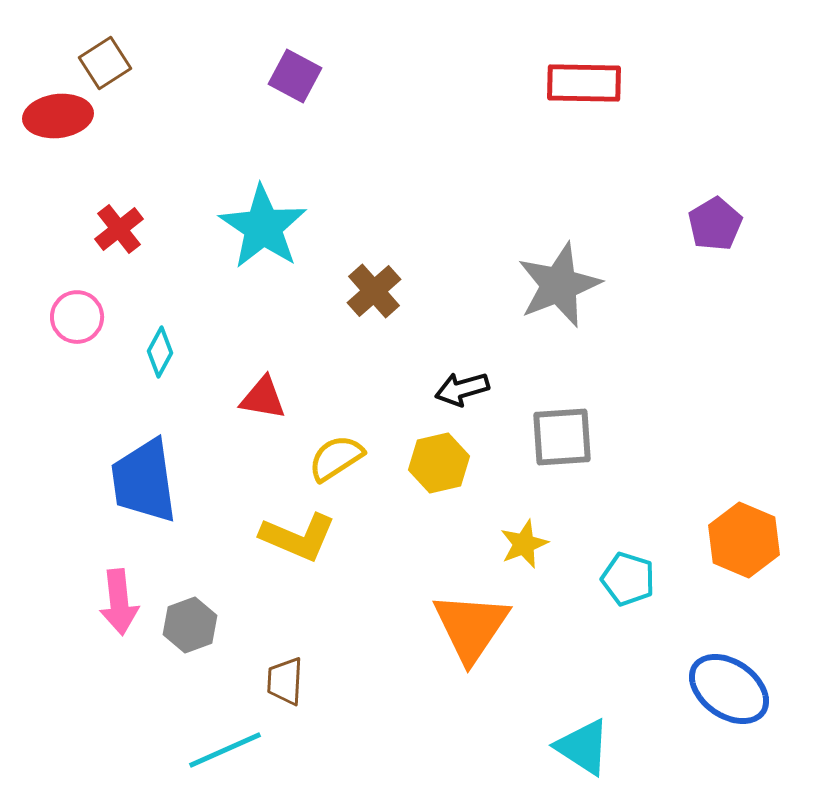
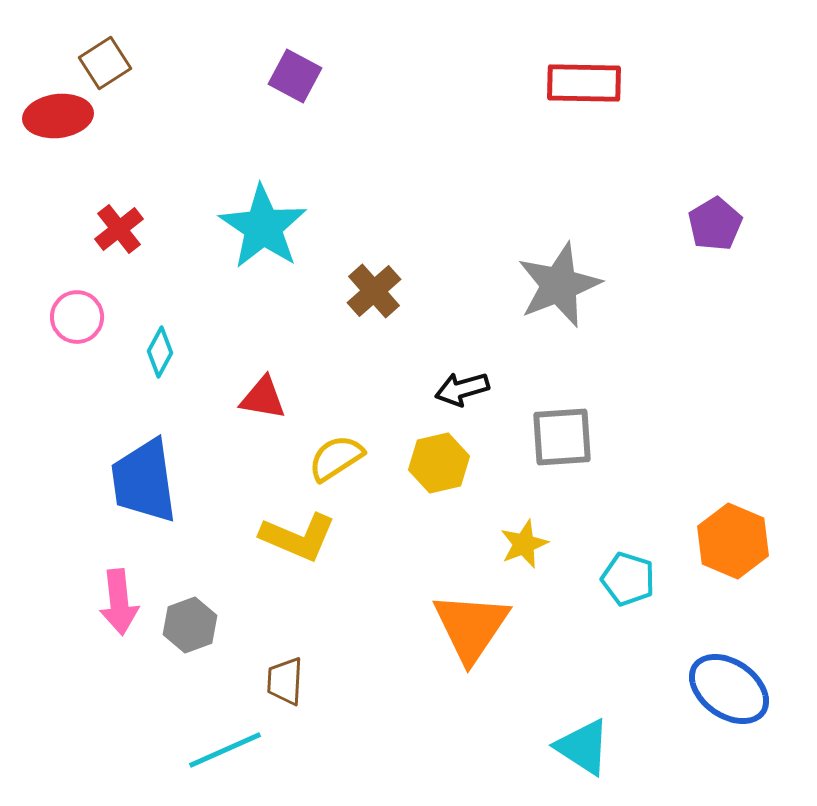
orange hexagon: moved 11 px left, 1 px down
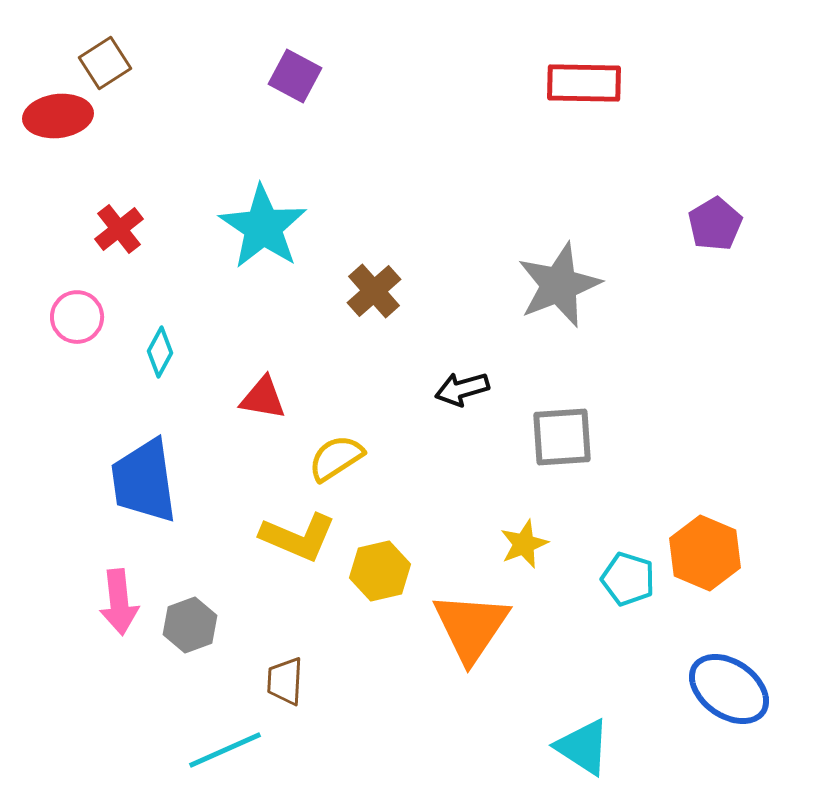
yellow hexagon: moved 59 px left, 108 px down
orange hexagon: moved 28 px left, 12 px down
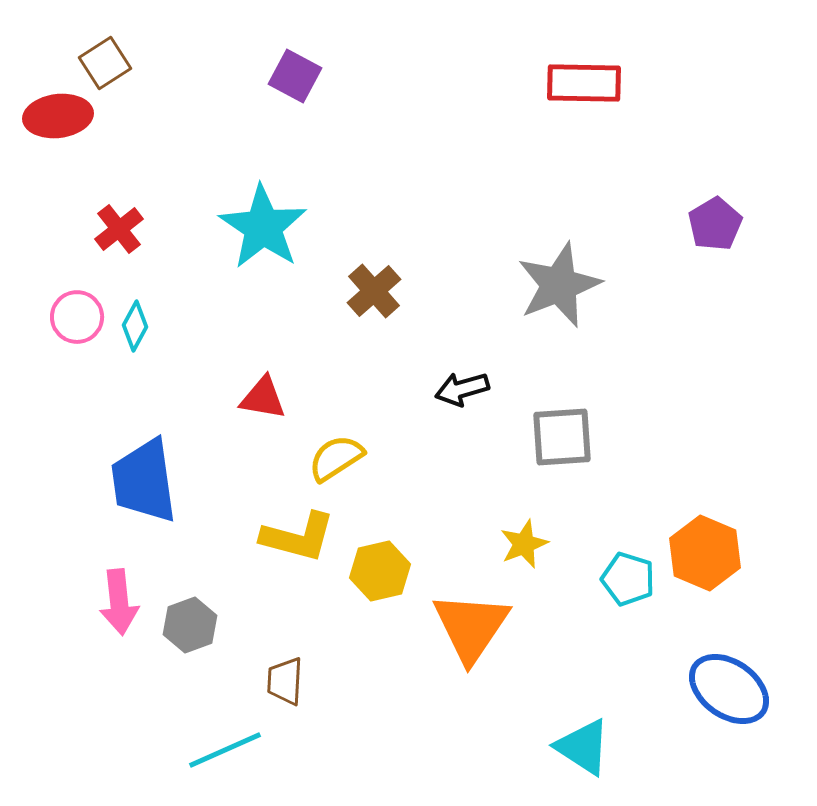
cyan diamond: moved 25 px left, 26 px up
yellow L-shape: rotated 8 degrees counterclockwise
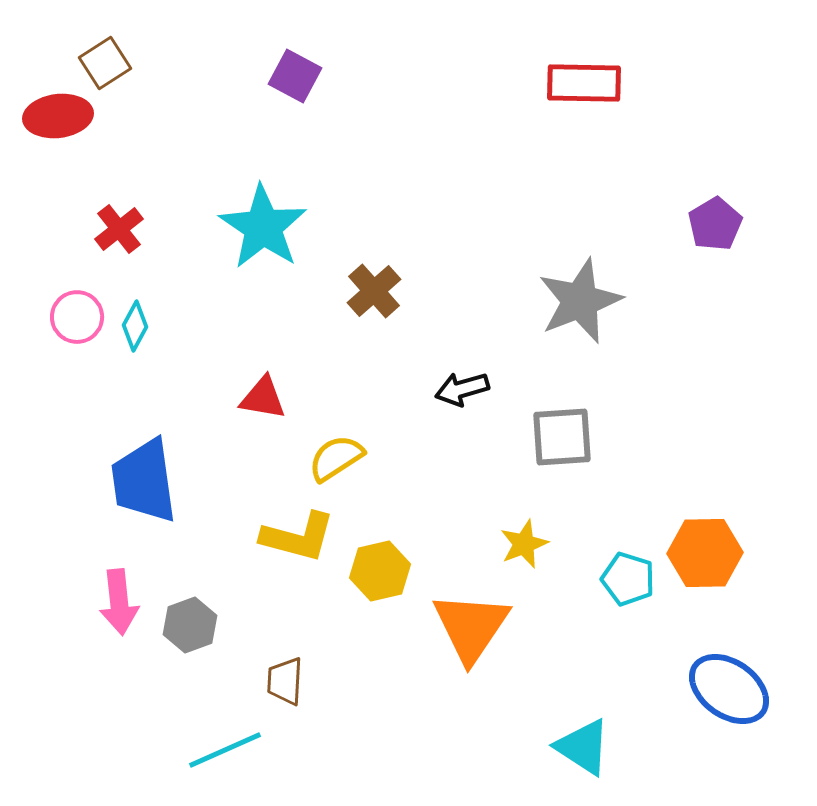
gray star: moved 21 px right, 16 px down
orange hexagon: rotated 24 degrees counterclockwise
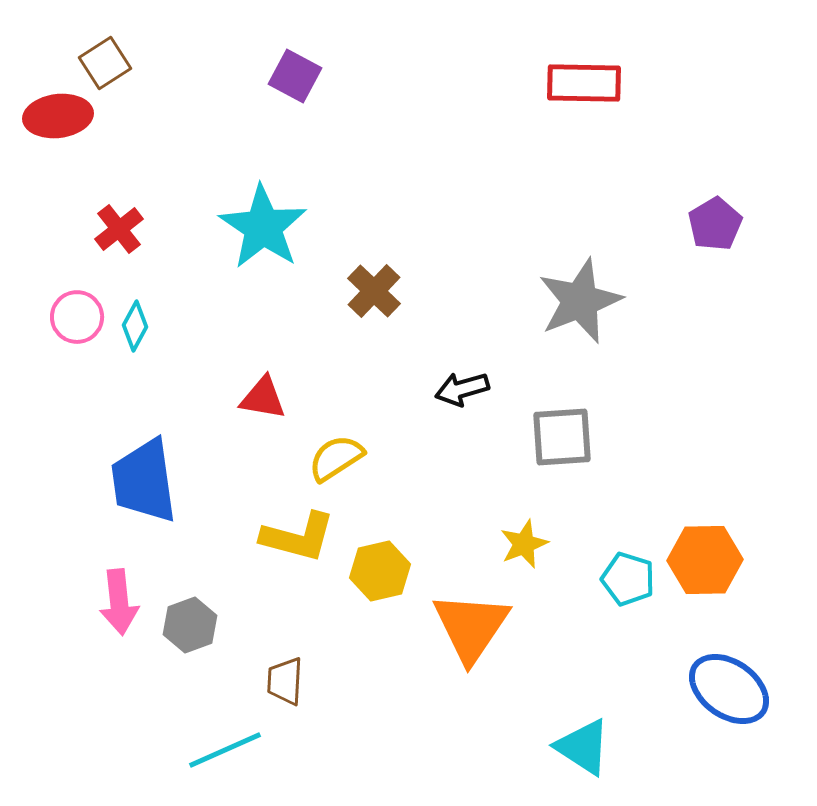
brown cross: rotated 4 degrees counterclockwise
orange hexagon: moved 7 px down
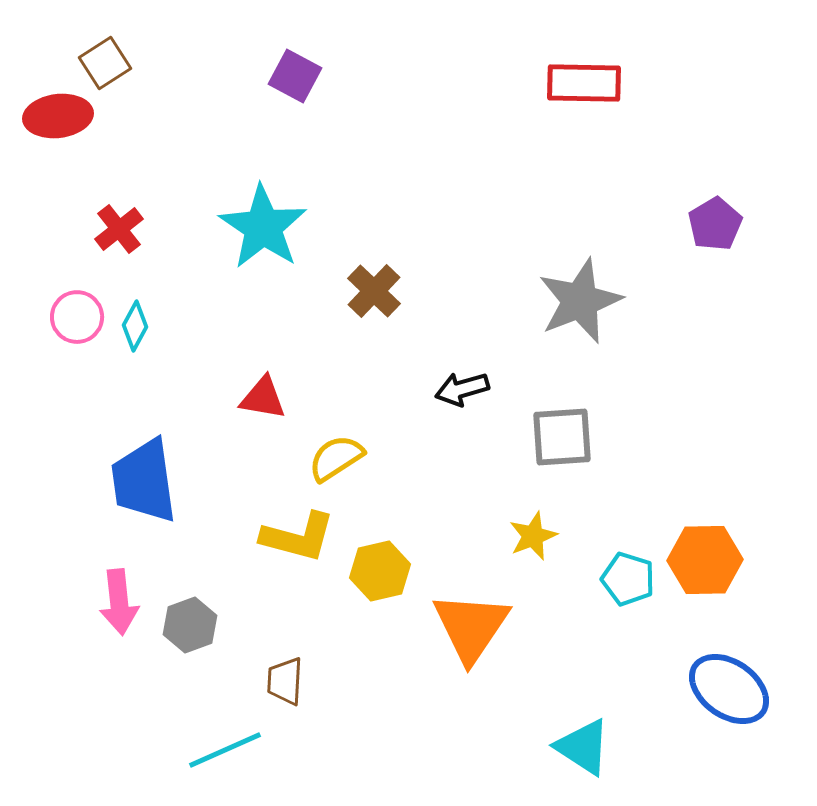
yellow star: moved 9 px right, 8 px up
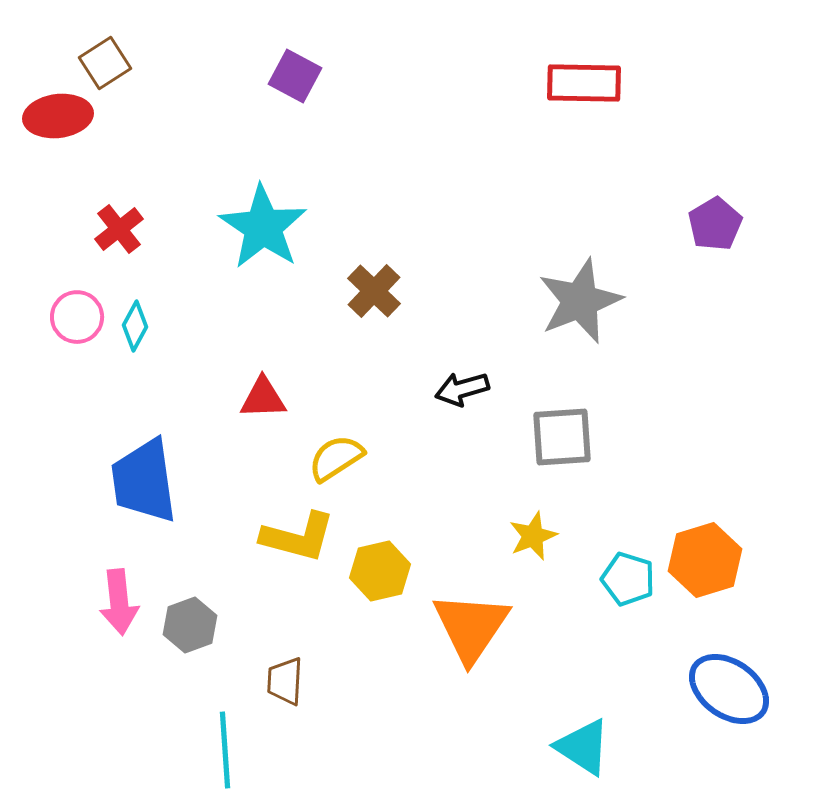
red triangle: rotated 12 degrees counterclockwise
orange hexagon: rotated 16 degrees counterclockwise
cyan line: rotated 70 degrees counterclockwise
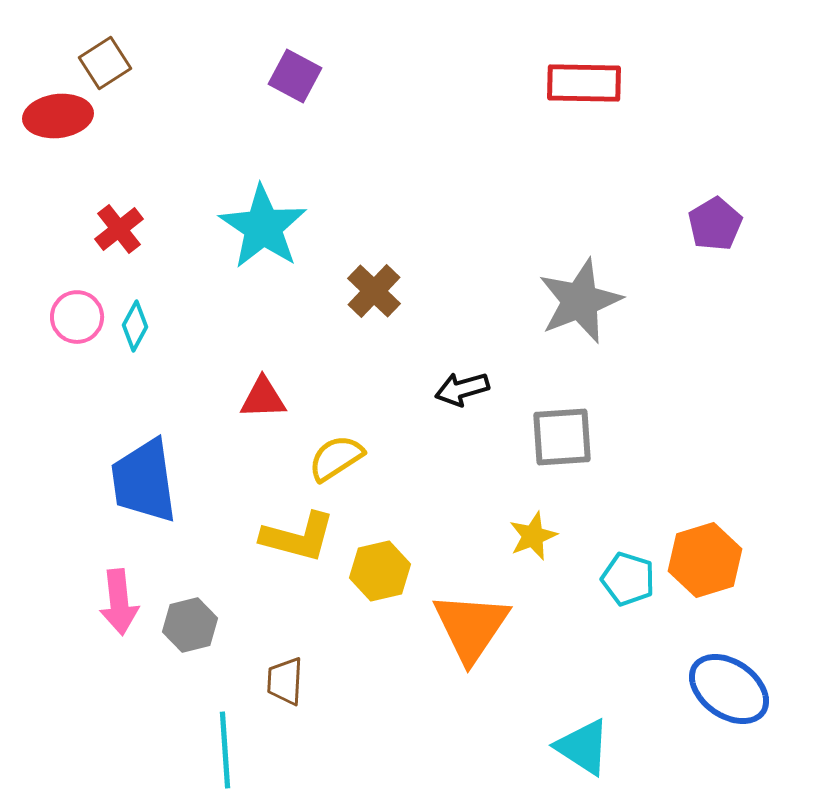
gray hexagon: rotated 6 degrees clockwise
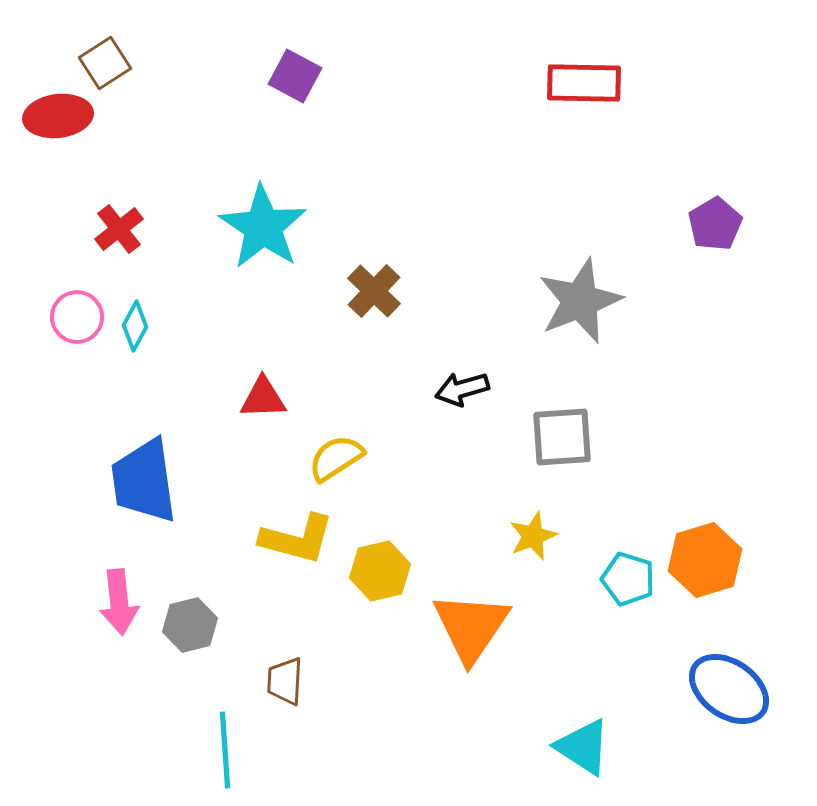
yellow L-shape: moved 1 px left, 2 px down
